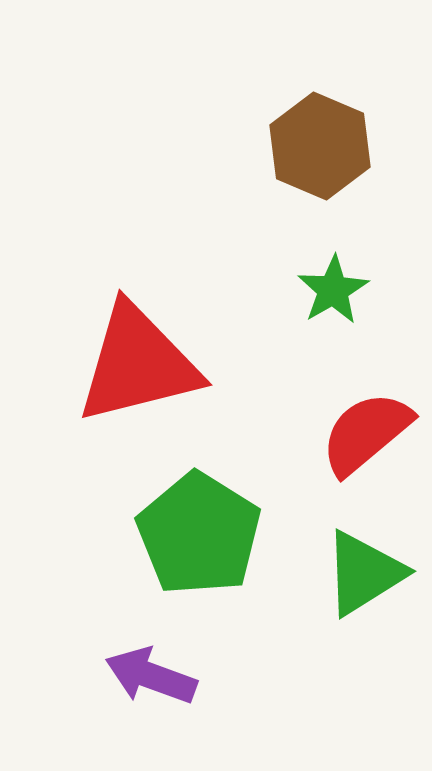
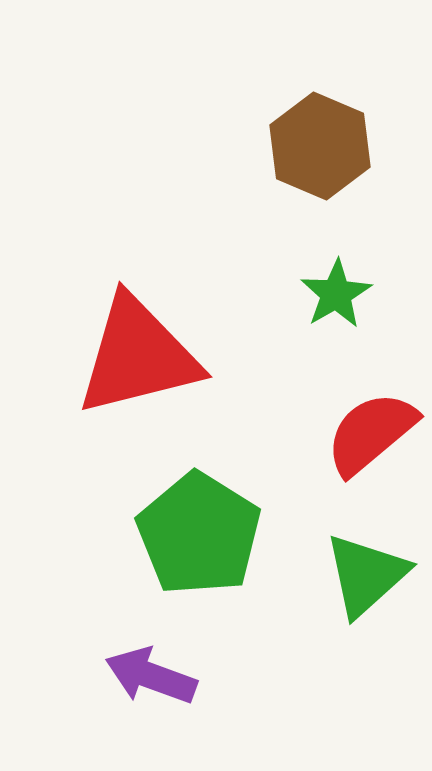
green star: moved 3 px right, 4 px down
red triangle: moved 8 px up
red semicircle: moved 5 px right
green triangle: moved 2 px right, 2 px down; rotated 10 degrees counterclockwise
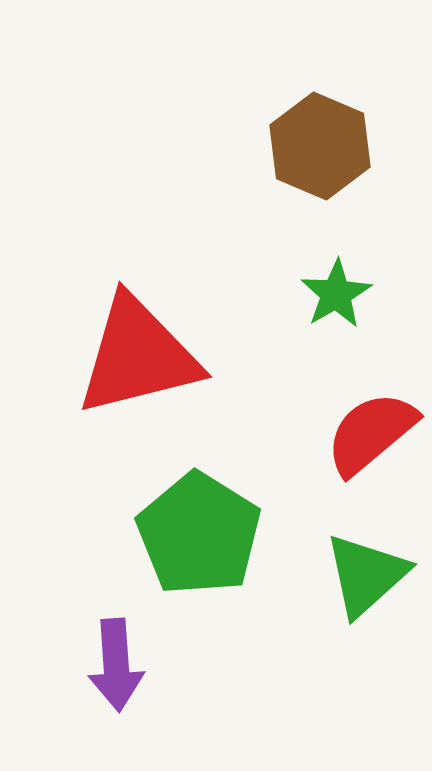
purple arrow: moved 35 px left, 11 px up; rotated 114 degrees counterclockwise
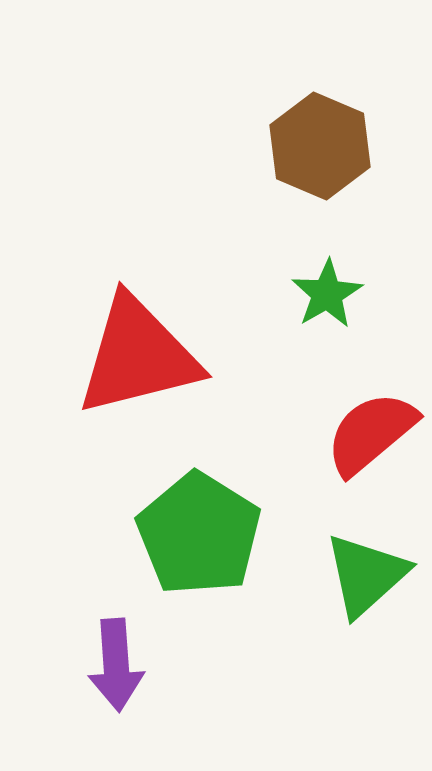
green star: moved 9 px left
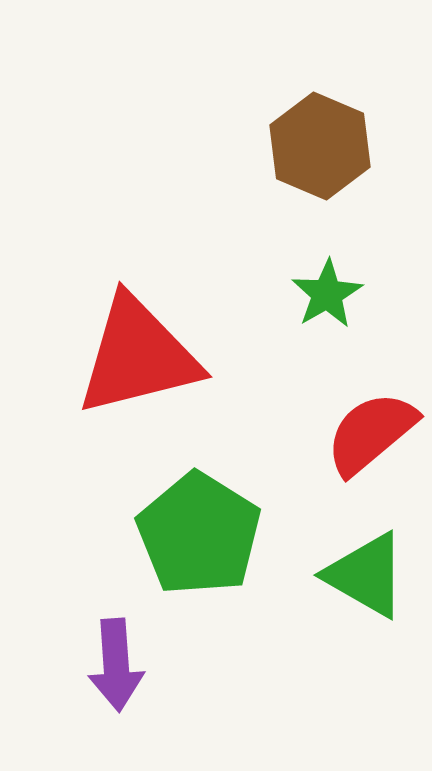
green triangle: rotated 48 degrees counterclockwise
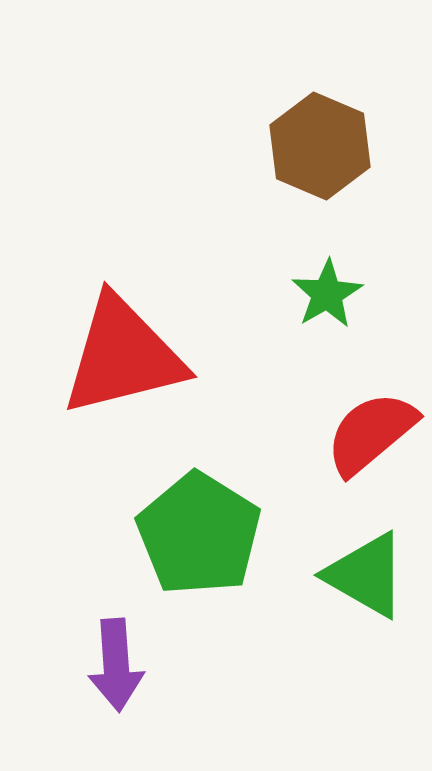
red triangle: moved 15 px left
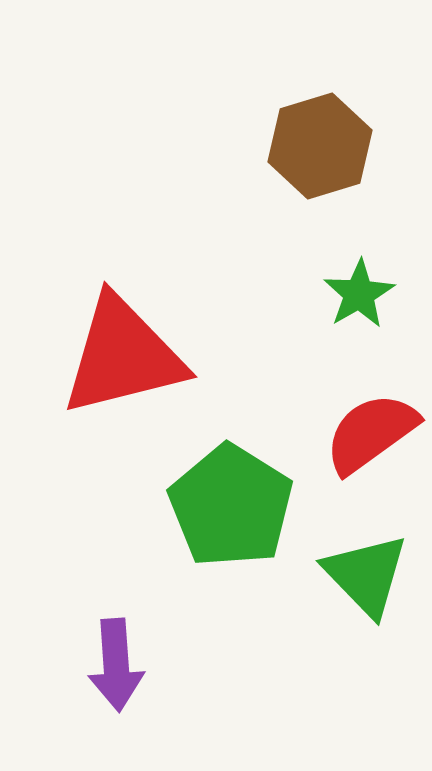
brown hexagon: rotated 20 degrees clockwise
green star: moved 32 px right
red semicircle: rotated 4 degrees clockwise
green pentagon: moved 32 px right, 28 px up
green triangle: rotated 16 degrees clockwise
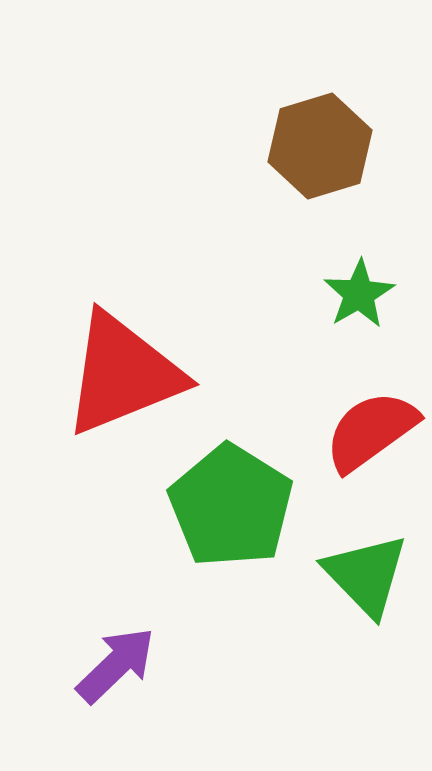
red triangle: moved 18 px down; rotated 8 degrees counterclockwise
red semicircle: moved 2 px up
purple arrow: rotated 130 degrees counterclockwise
